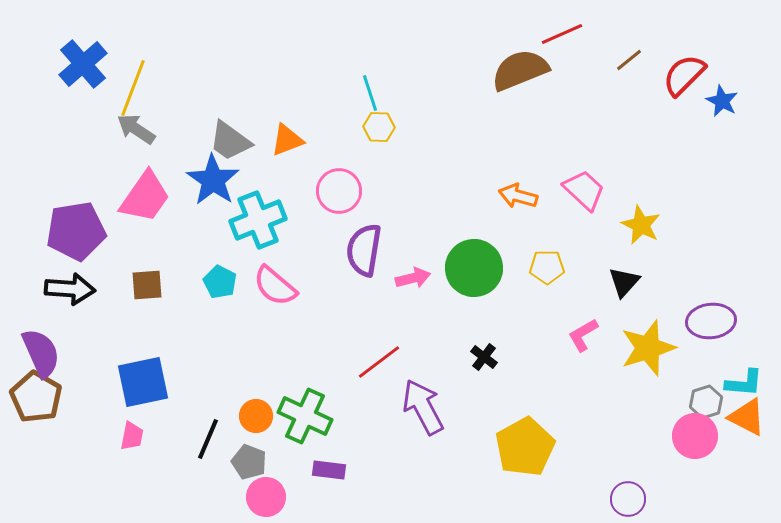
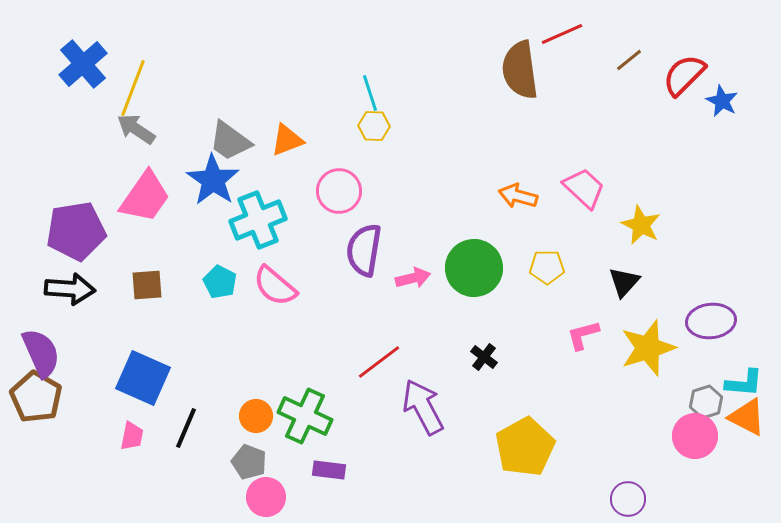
brown semicircle at (520, 70): rotated 76 degrees counterclockwise
yellow hexagon at (379, 127): moved 5 px left, 1 px up
pink trapezoid at (584, 190): moved 2 px up
pink L-shape at (583, 335): rotated 15 degrees clockwise
blue square at (143, 382): moved 4 px up; rotated 36 degrees clockwise
black line at (208, 439): moved 22 px left, 11 px up
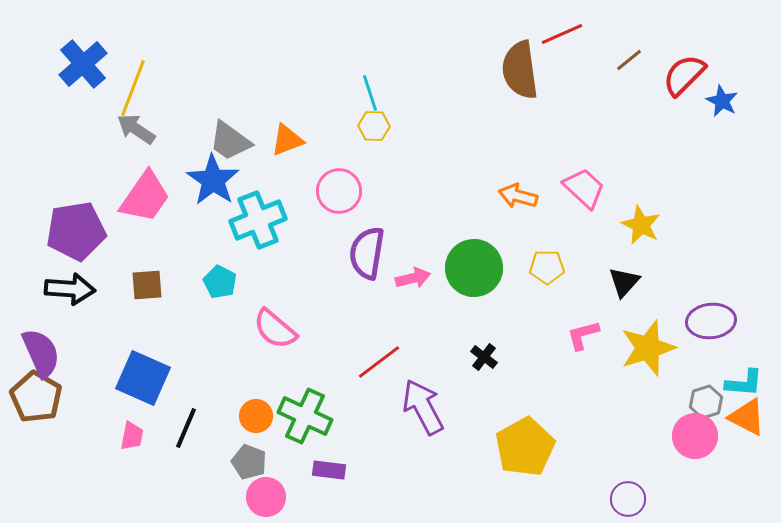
purple semicircle at (364, 250): moved 3 px right, 3 px down
pink semicircle at (275, 286): moved 43 px down
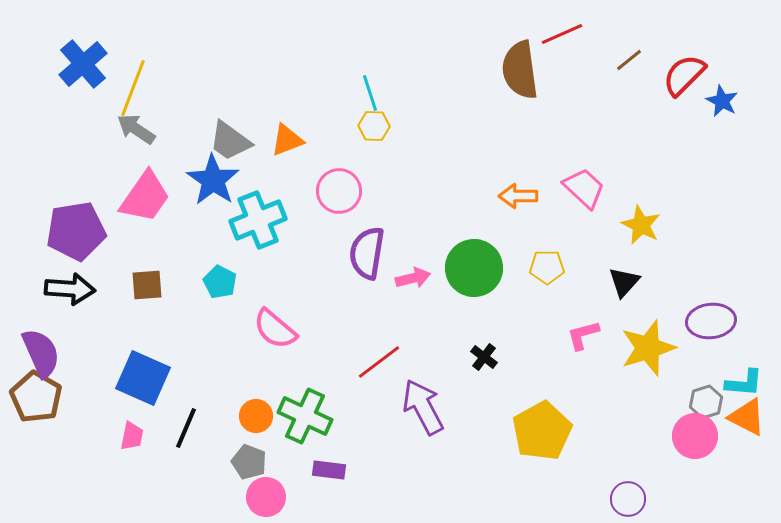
orange arrow at (518, 196): rotated 15 degrees counterclockwise
yellow pentagon at (525, 447): moved 17 px right, 16 px up
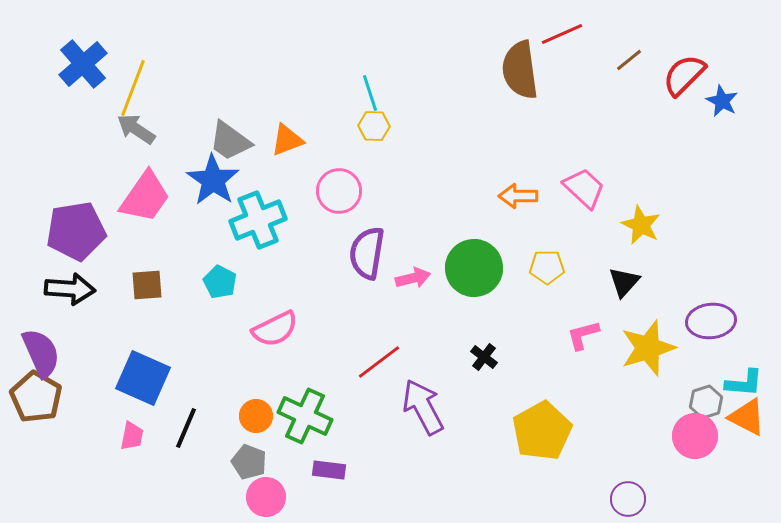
pink semicircle at (275, 329): rotated 66 degrees counterclockwise
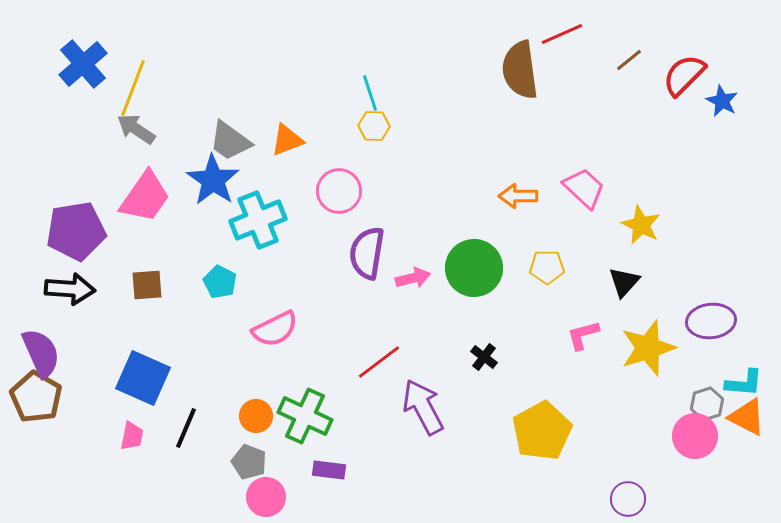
gray hexagon at (706, 402): moved 1 px right, 2 px down
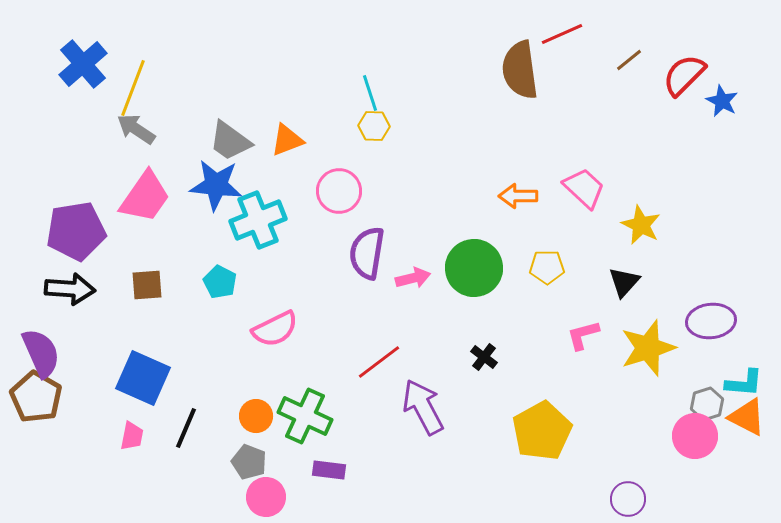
blue star at (213, 180): moved 3 px right, 5 px down; rotated 28 degrees counterclockwise
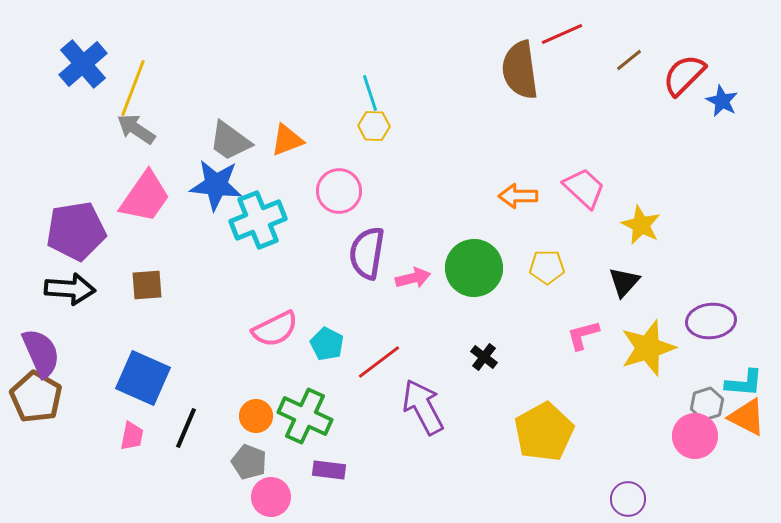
cyan pentagon at (220, 282): moved 107 px right, 62 px down
yellow pentagon at (542, 431): moved 2 px right, 1 px down
pink circle at (266, 497): moved 5 px right
